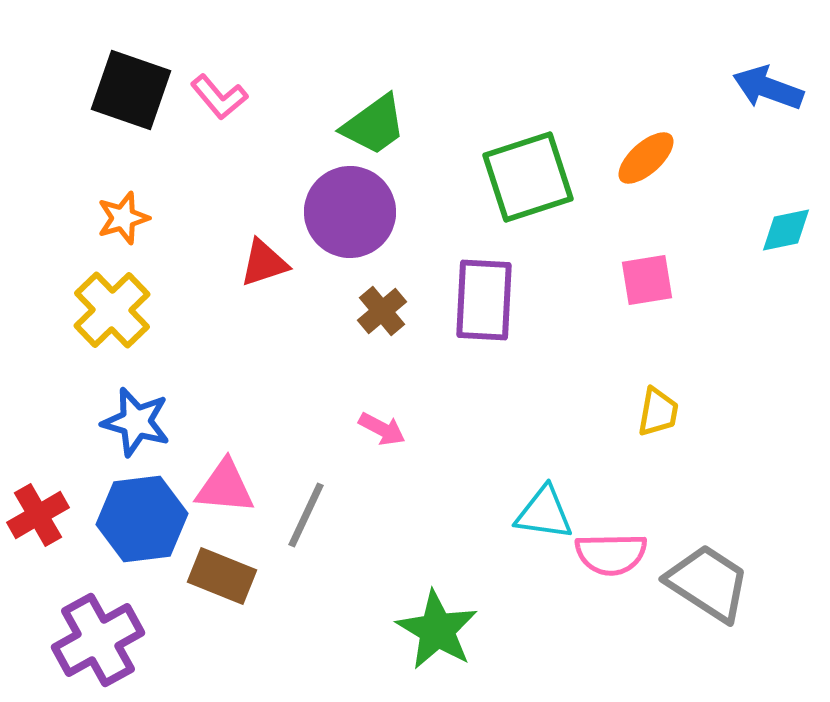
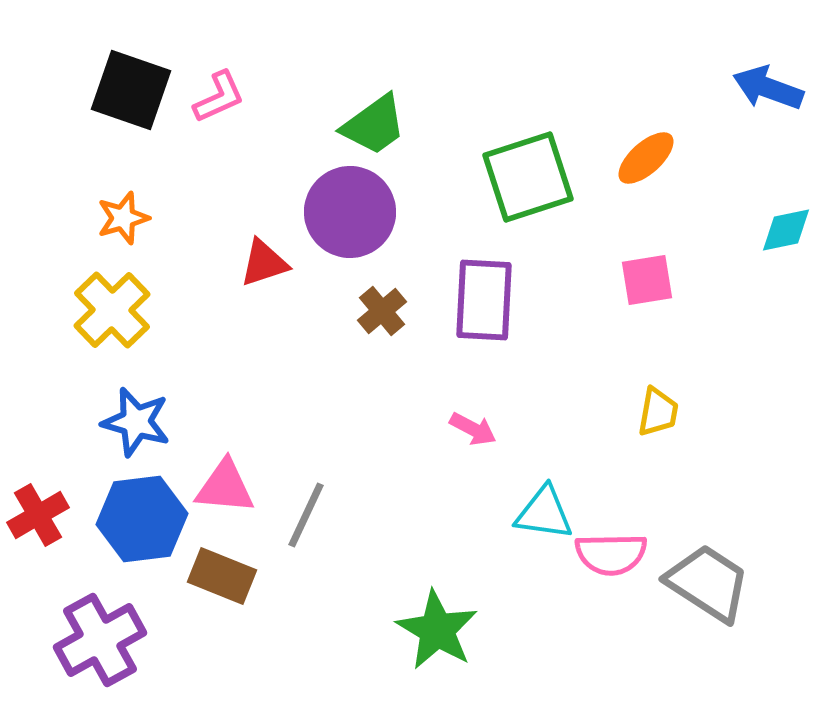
pink L-shape: rotated 74 degrees counterclockwise
pink arrow: moved 91 px right
purple cross: moved 2 px right
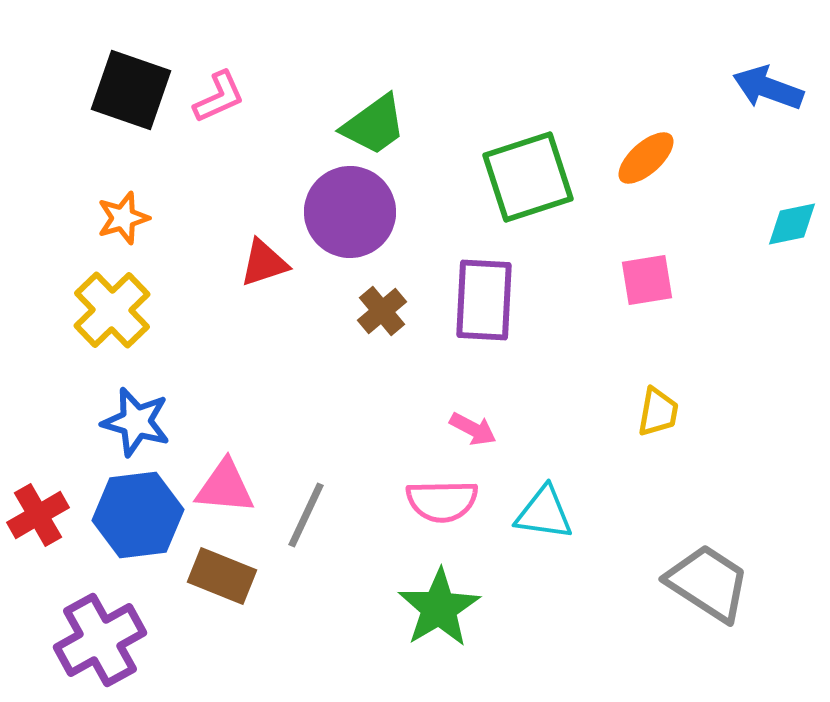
cyan diamond: moved 6 px right, 6 px up
blue hexagon: moved 4 px left, 4 px up
pink semicircle: moved 169 px left, 53 px up
green star: moved 2 px right, 22 px up; rotated 10 degrees clockwise
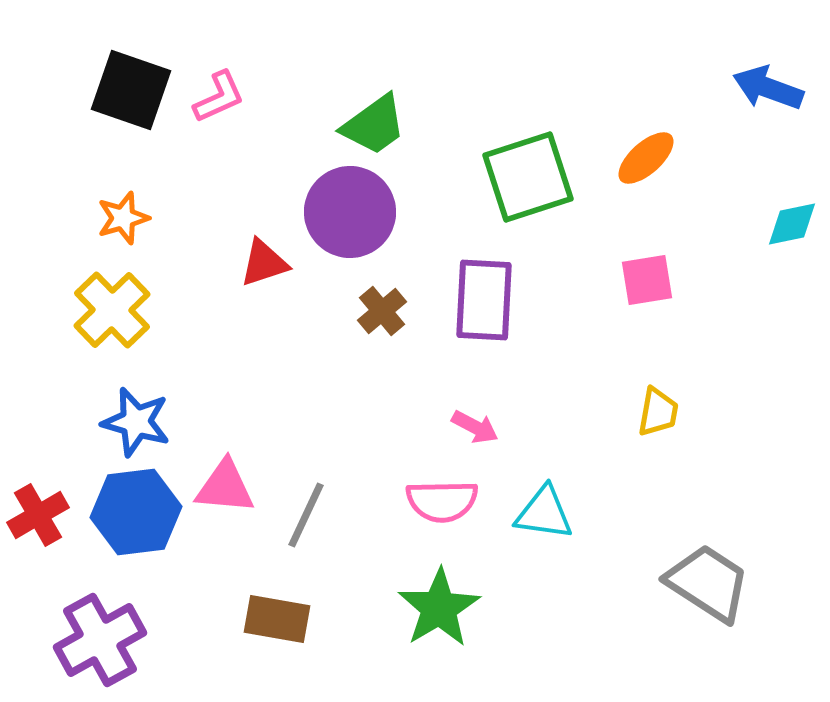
pink arrow: moved 2 px right, 2 px up
blue hexagon: moved 2 px left, 3 px up
brown rectangle: moved 55 px right, 43 px down; rotated 12 degrees counterclockwise
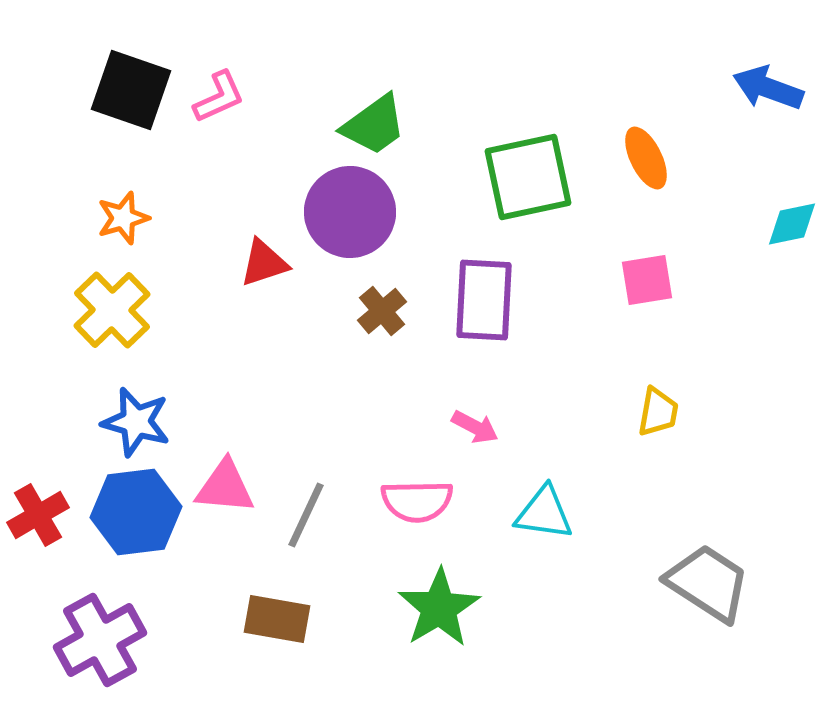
orange ellipse: rotated 74 degrees counterclockwise
green square: rotated 6 degrees clockwise
pink semicircle: moved 25 px left
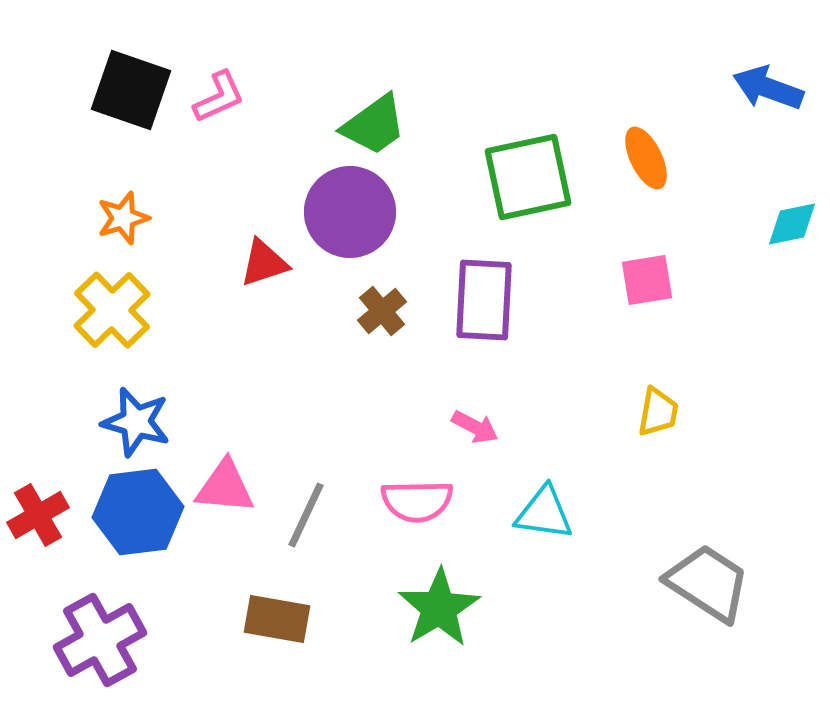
blue hexagon: moved 2 px right
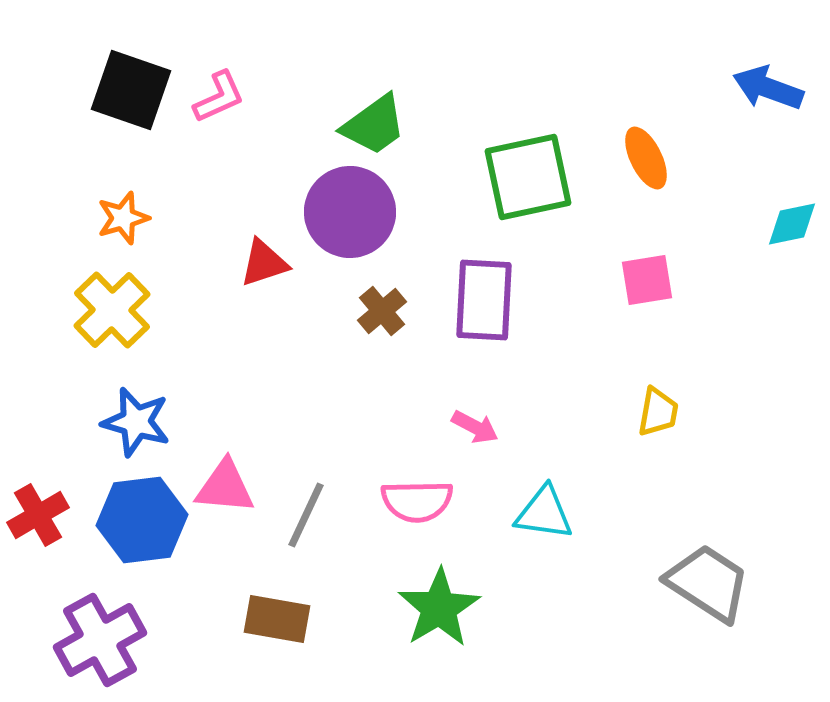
blue hexagon: moved 4 px right, 8 px down
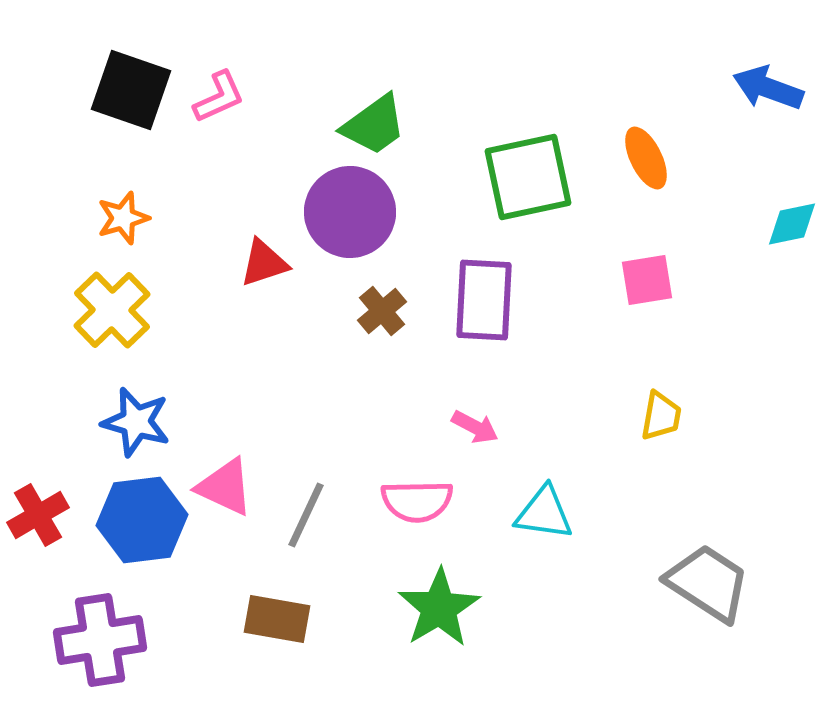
yellow trapezoid: moved 3 px right, 4 px down
pink triangle: rotated 20 degrees clockwise
purple cross: rotated 20 degrees clockwise
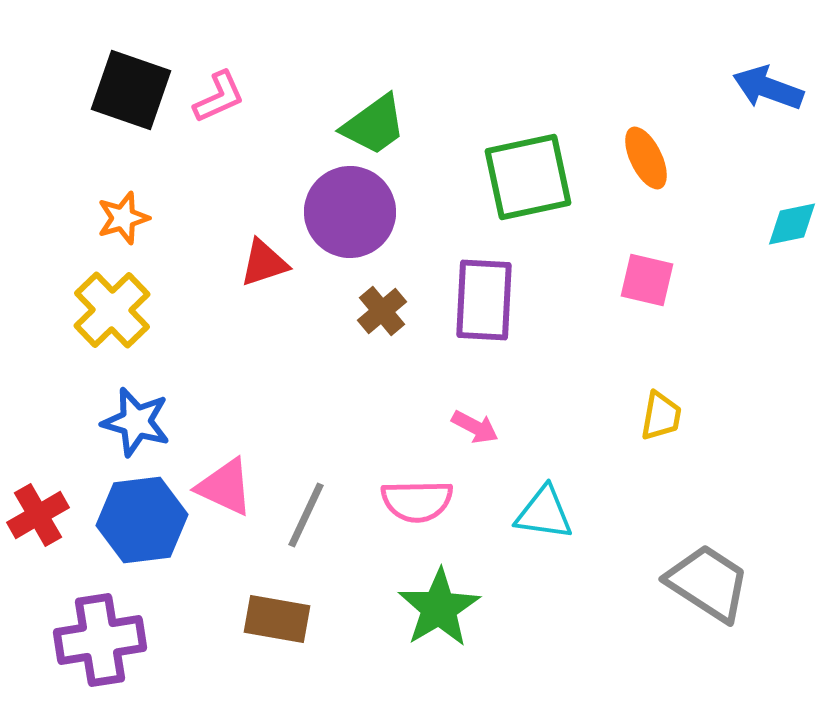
pink square: rotated 22 degrees clockwise
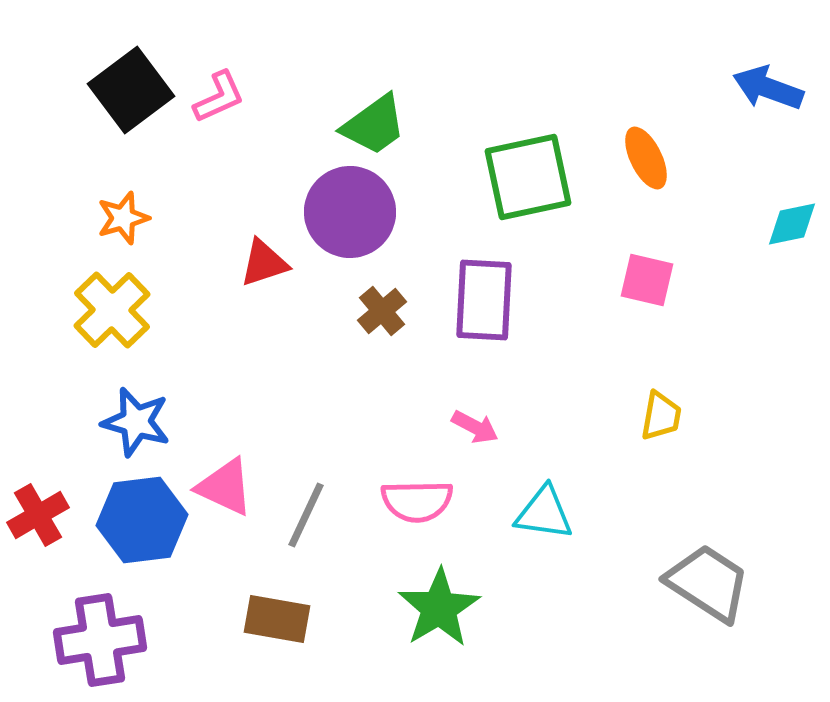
black square: rotated 34 degrees clockwise
